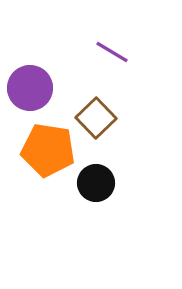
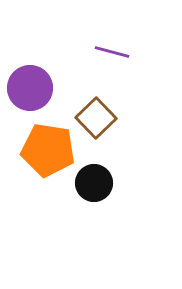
purple line: rotated 16 degrees counterclockwise
black circle: moved 2 px left
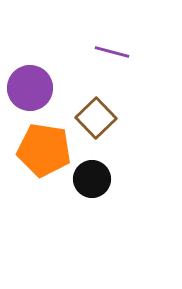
orange pentagon: moved 4 px left
black circle: moved 2 px left, 4 px up
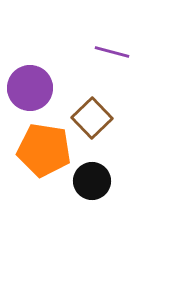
brown square: moved 4 px left
black circle: moved 2 px down
